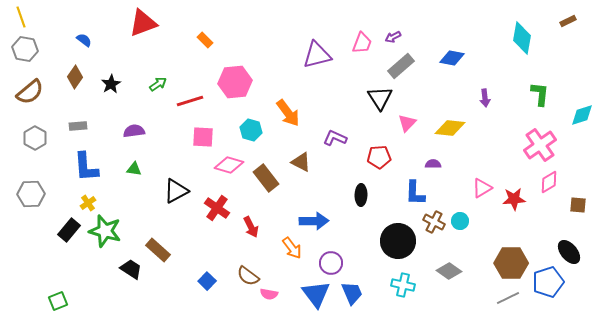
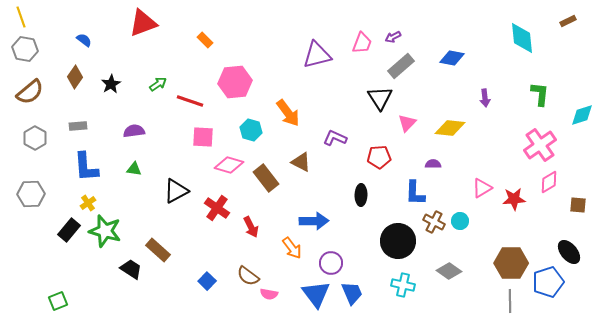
cyan diamond at (522, 38): rotated 16 degrees counterclockwise
red line at (190, 101): rotated 36 degrees clockwise
gray line at (508, 298): moved 2 px right, 3 px down; rotated 65 degrees counterclockwise
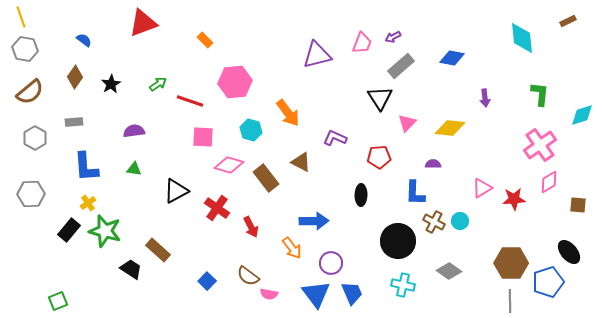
gray rectangle at (78, 126): moved 4 px left, 4 px up
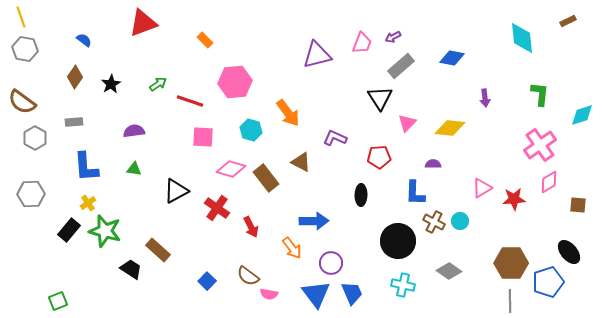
brown semicircle at (30, 92): moved 8 px left, 10 px down; rotated 76 degrees clockwise
pink diamond at (229, 165): moved 2 px right, 4 px down
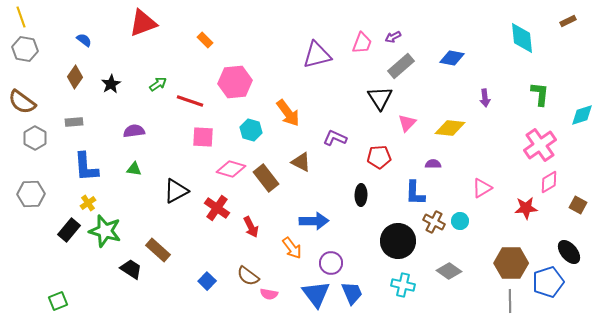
red star at (514, 199): moved 12 px right, 9 px down
brown square at (578, 205): rotated 24 degrees clockwise
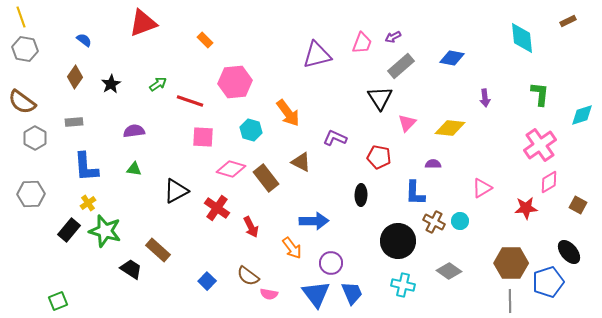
red pentagon at (379, 157): rotated 15 degrees clockwise
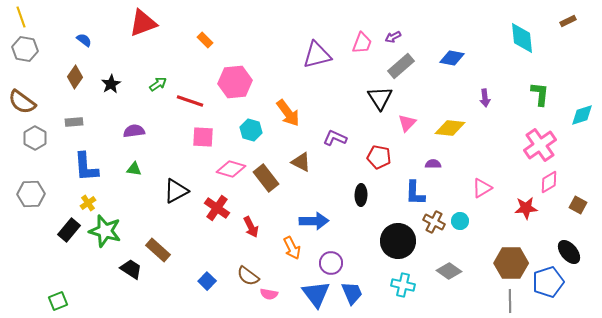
orange arrow at (292, 248): rotated 10 degrees clockwise
